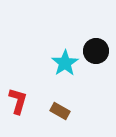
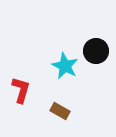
cyan star: moved 3 px down; rotated 12 degrees counterclockwise
red L-shape: moved 3 px right, 11 px up
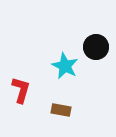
black circle: moved 4 px up
brown rectangle: moved 1 px right, 1 px up; rotated 18 degrees counterclockwise
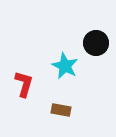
black circle: moved 4 px up
red L-shape: moved 3 px right, 6 px up
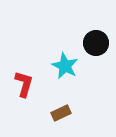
brown rectangle: moved 3 px down; rotated 36 degrees counterclockwise
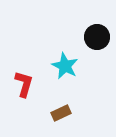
black circle: moved 1 px right, 6 px up
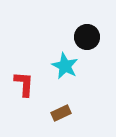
black circle: moved 10 px left
red L-shape: rotated 12 degrees counterclockwise
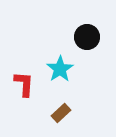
cyan star: moved 5 px left, 3 px down; rotated 12 degrees clockwise
brown rectangle: rotated 18 degrees counterclockwise
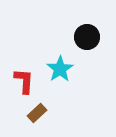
red L-shape: moved 3 px up
brown rectangle: moved 24 px left
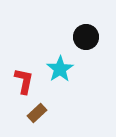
black circle: moved 1 px left
red L-shape: rotated 8 degrees clockwise
